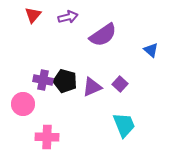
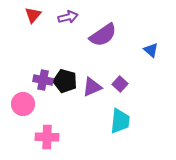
cyan trapezoid: moved 4 px left, 4 px up; rotated 28 degrees clockwise
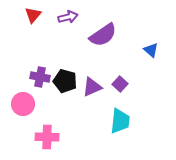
purple cross: moved 3 px left, 3 px up
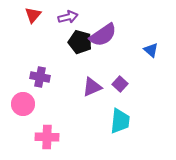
black pentagon: moved 15 px right, 39 px up
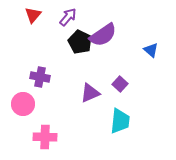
purple arrow: rotated 36 degrees counterclockwise
black pentagon: rotated 10 degrees clockwise
purple triangle: moved 2 px left, 6 px down
pink cross: moved 2 px left
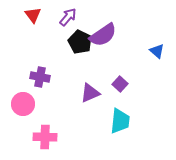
red triangle: rotated 18 degrees counterclockwise
blue triangle: moved 6 px right, 1 px down
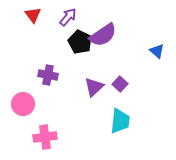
purple cross: moved 8 px right, 2 px up
purple triangle: moved 4 px right, 6 px up; rotated 20 degrees counterclockwise
pink cross: rotated 10 degrees counterclockwise
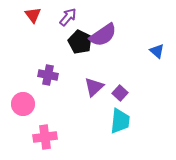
purple square: moved 9 px down
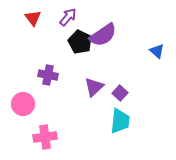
red triangle: moved 3 px down
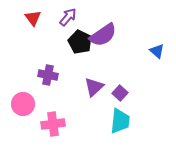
pink cross: moved 8 px right, 13 px up
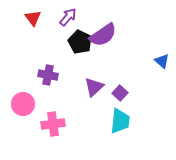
blue triangle: moved 5 px right, 10 px down
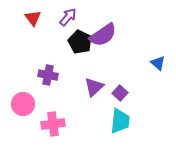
blue triangle: moved 4 px left, 2 px down
